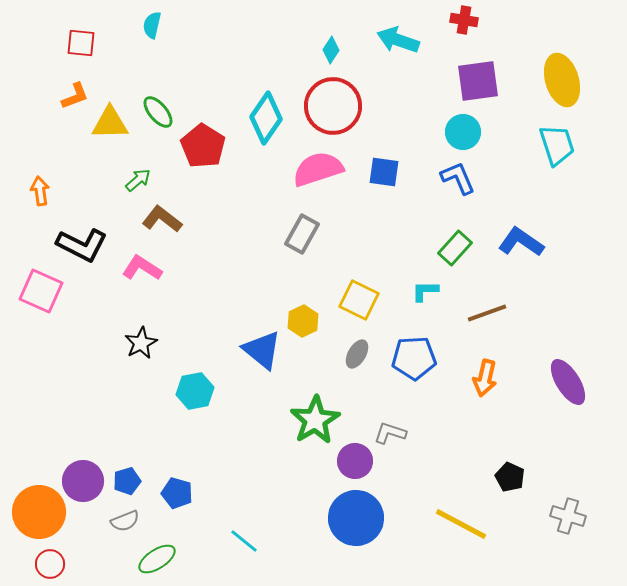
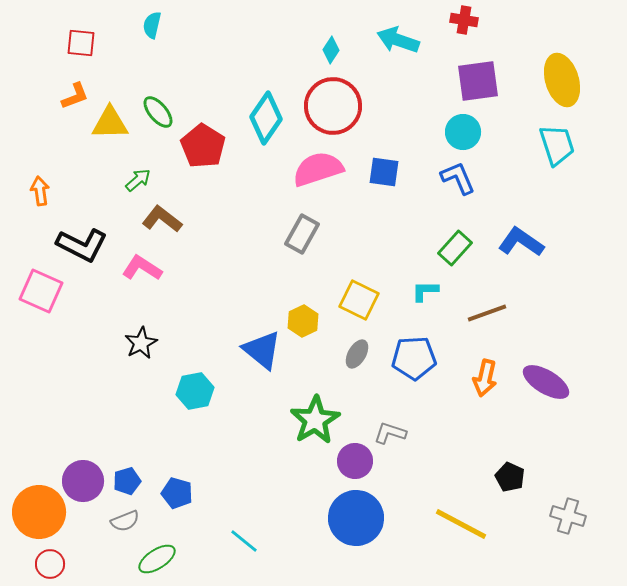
purple ellipse at (568, 382): moved 22 px left; rotated 27 degrees counterclockwise
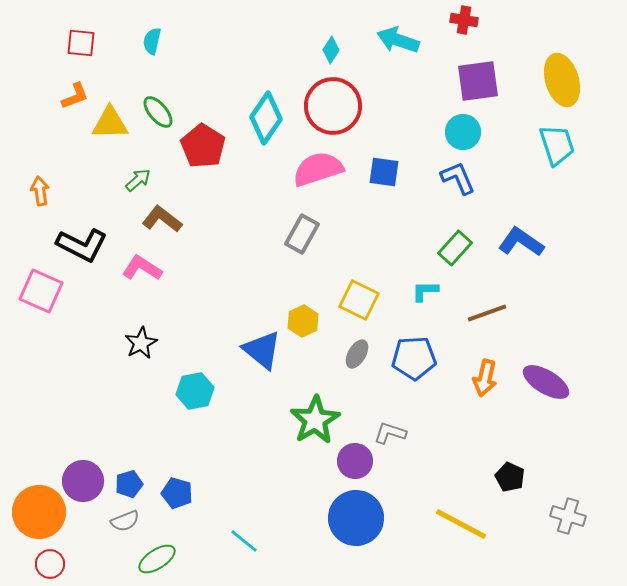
cyan semicircle at (152, 25): moved 16 px down
blue pentagon at (127, 481): moved 2 px right, 3 px down
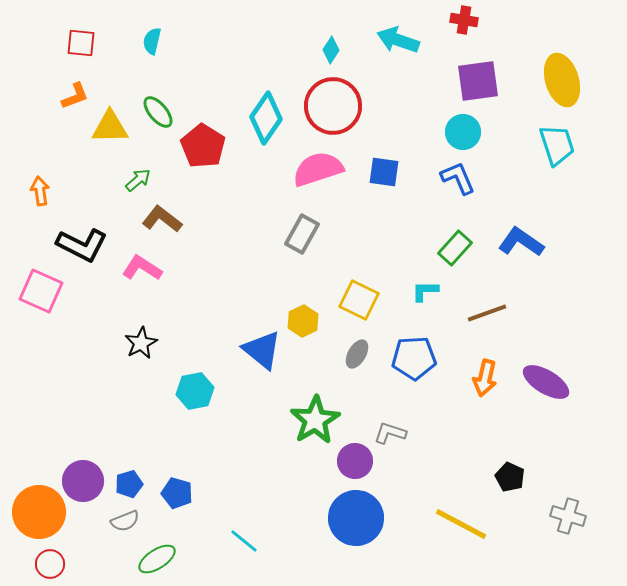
yellow triangle at (110, 123): moved 4 px down
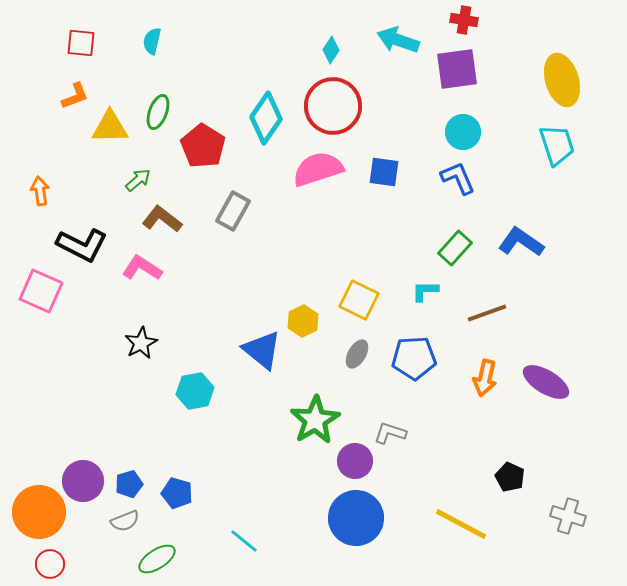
purple square at (478, 81): moved 21 px left, 12 px up
green ellipse at (158, 112): rotated 60 degrees clockwise
gray rectangle at (302, 234): moved 69 px left, 23 px up
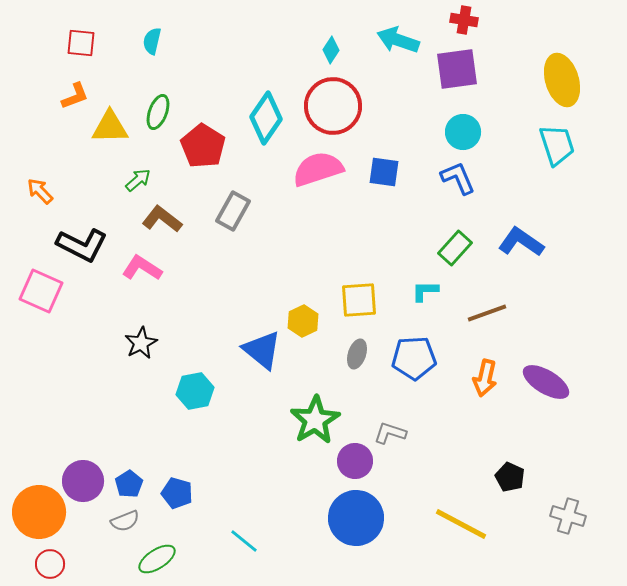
orange arrow at (40, 191): rotated 36 degrees counterclockwise
yellow square at (359, 300): rotated 30 degrees counterclockwise
gray ellipse at (357, 354): rotated 12 degrees counterclockwise
blue pentagon at (129, 484): rotated 16 degrees counterclockwise
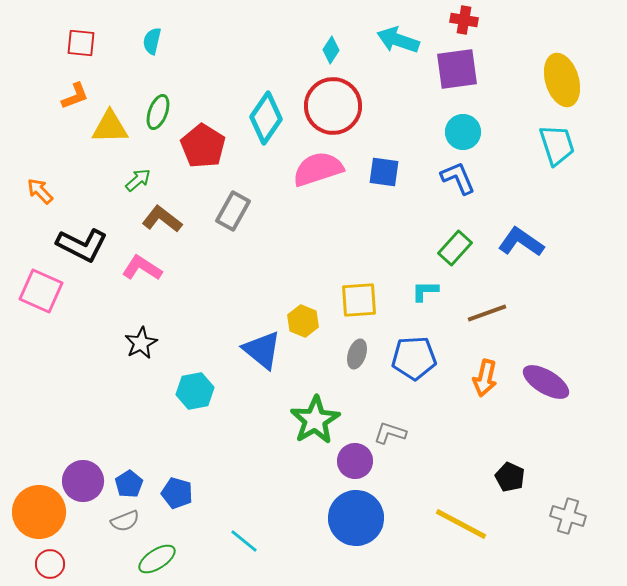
yellow hexagon at (303, 321): rotated 12 degrees counterclockwise
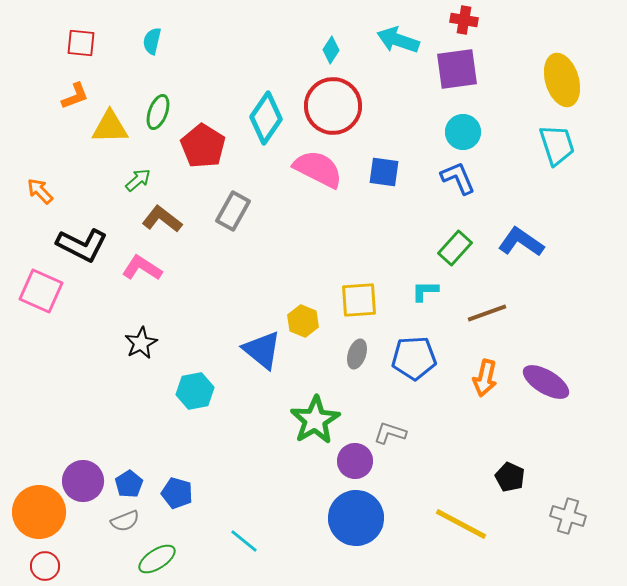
pink semicircle at (318, 169): rotated 45 degrees clockwise
red circle at (50, 564): moved 5 px left, 2 px down
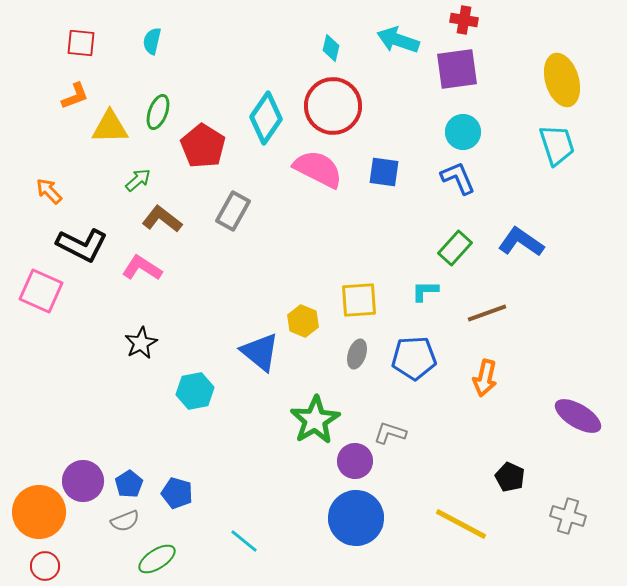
cyan diamond at (331, 50): moved 2 px up; rotated 20 degrees counterclockwise
orange arrow at (40, 191): moved 9 px right
blue triangle at (262, 350): moved 2 px left, 2 px down
purple ellipse at (546, 382): moved 32 px right, 34 px down
